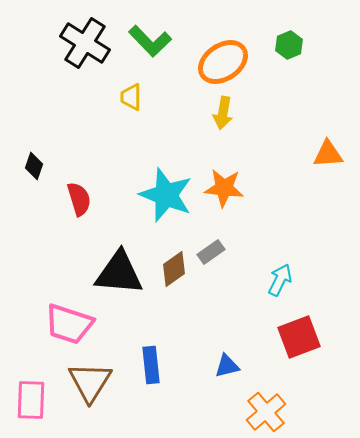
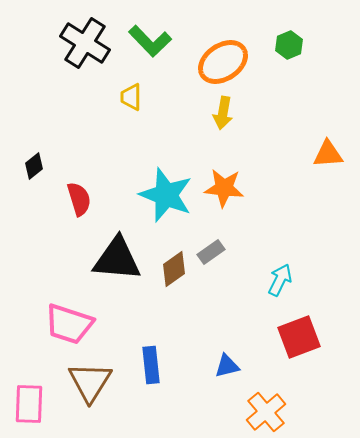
black diamond: rotated 32 degrees clockwise
black triangle: moved 2 px left, 14 px up
pink rectangle: moved 2 px left, 4 px down
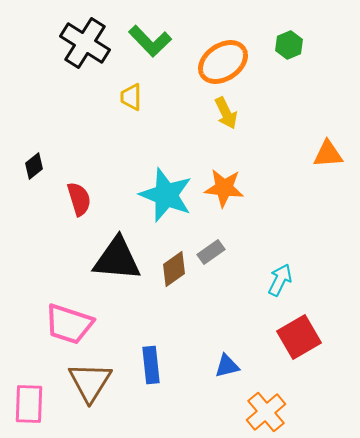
yellow arrow: moved 3 px right; rotated 36 degrees counterclockwise
red square: rotated 9 degrees counterclockwise
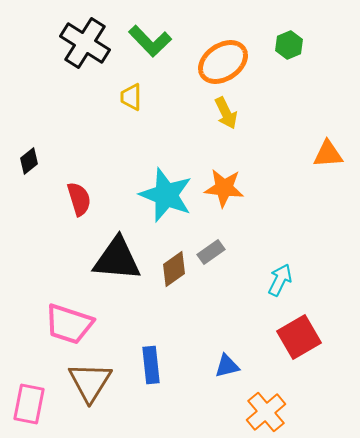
black diamond: moved 5 px left, 5 px up
pink rectangle: rotated 9 degrees clockwise
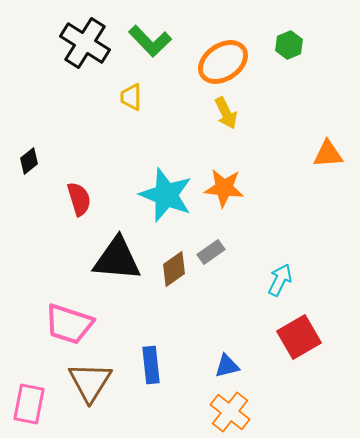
orange cross: moved 36 px left; rotated 12 degrees counterclockwise
